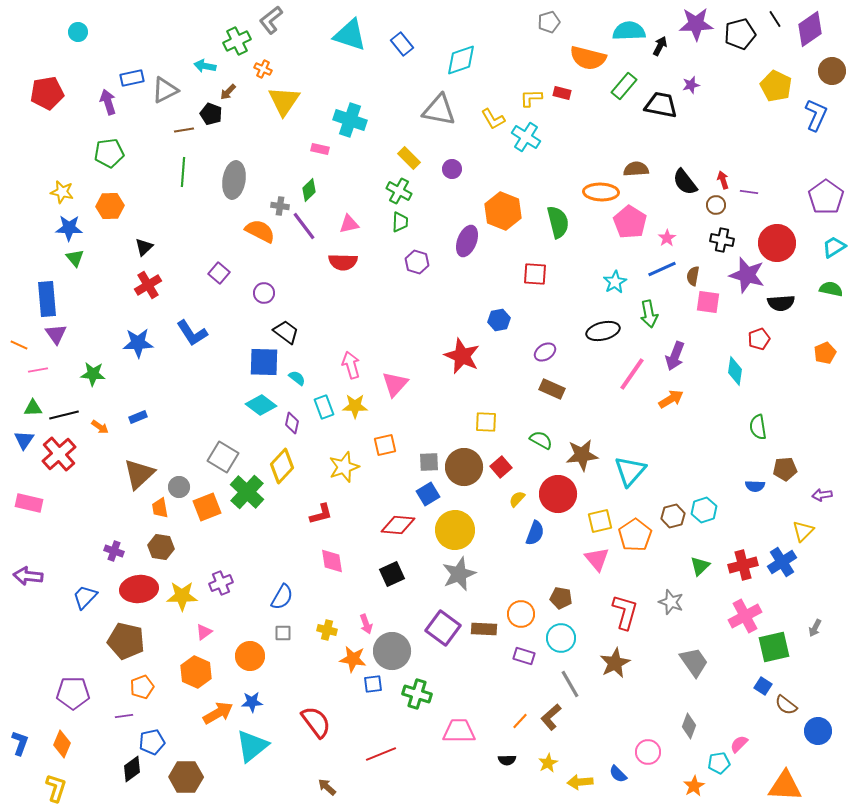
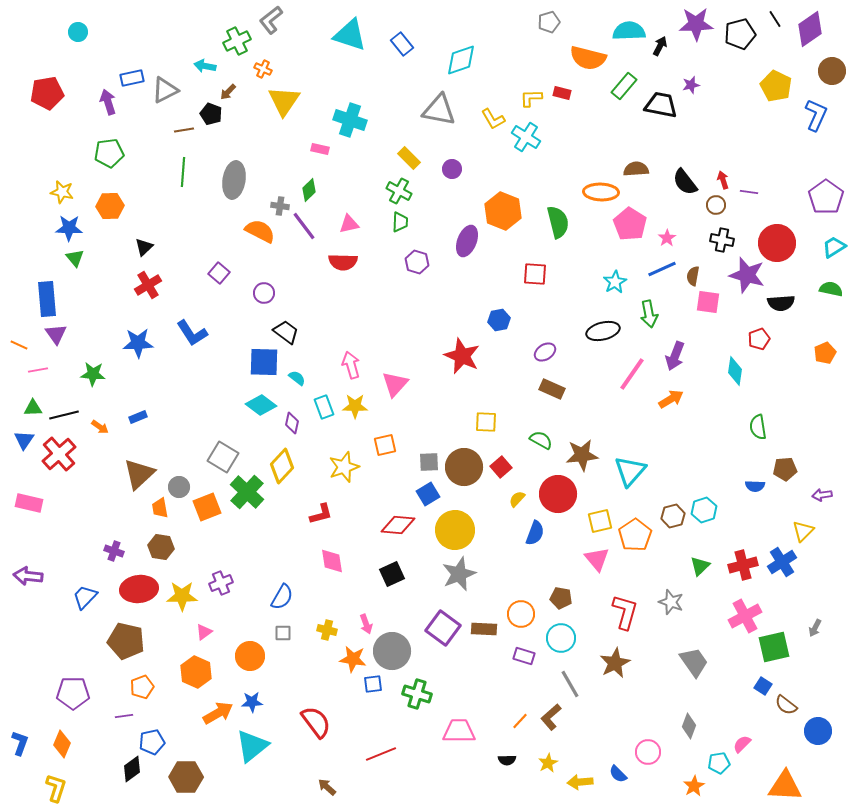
pink pentagon at (630, 222): moved 2 px down
pink semicircle at (739, 744): moved 3 px right
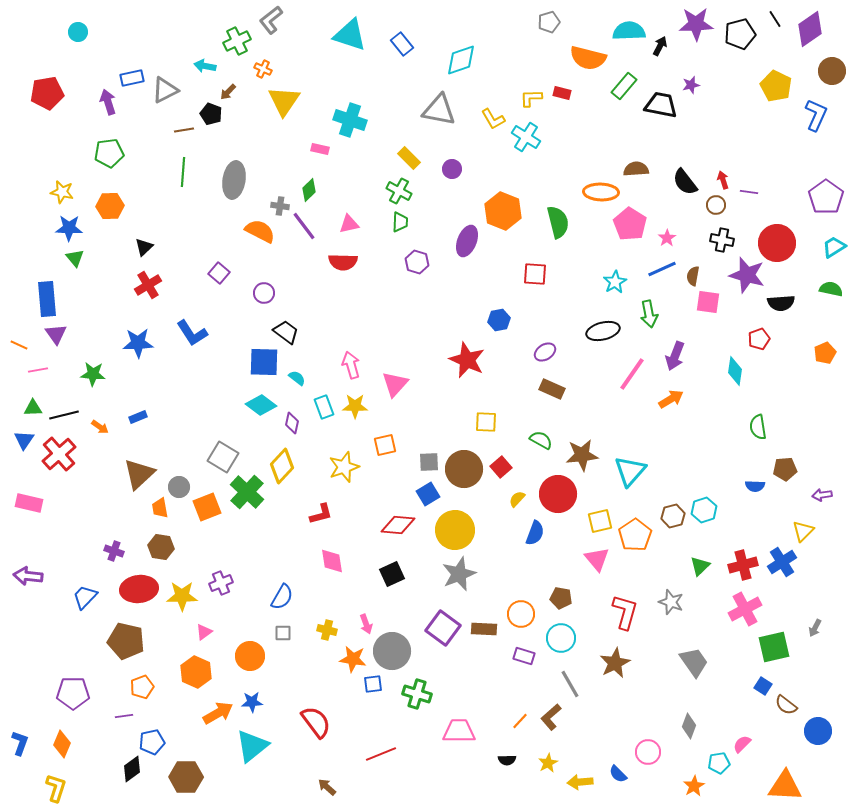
red star at (462, 356): moved 5 px right, 4 px down
brown circle at (464, 467): moved 2 px down
pink cross at (745, 616): moved 7 px up
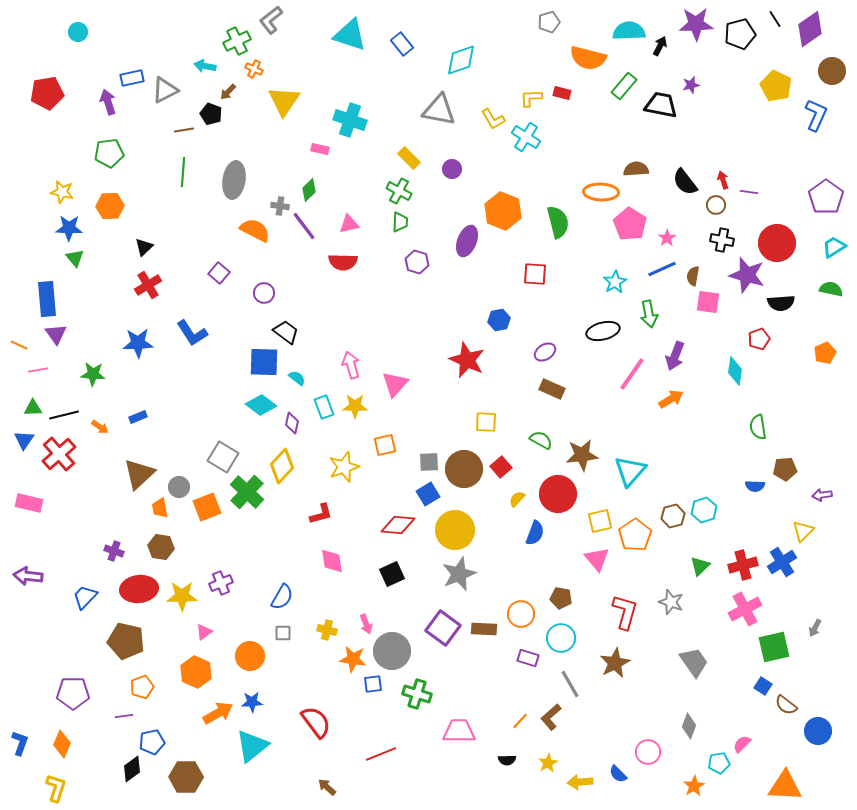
orange cross at (263, 69): moved 9 px left
orange semicircle at (260, 231): moved 5 px left, 1 px up
purple rectangle at (524, 656): moved 4 px right, 2 px down
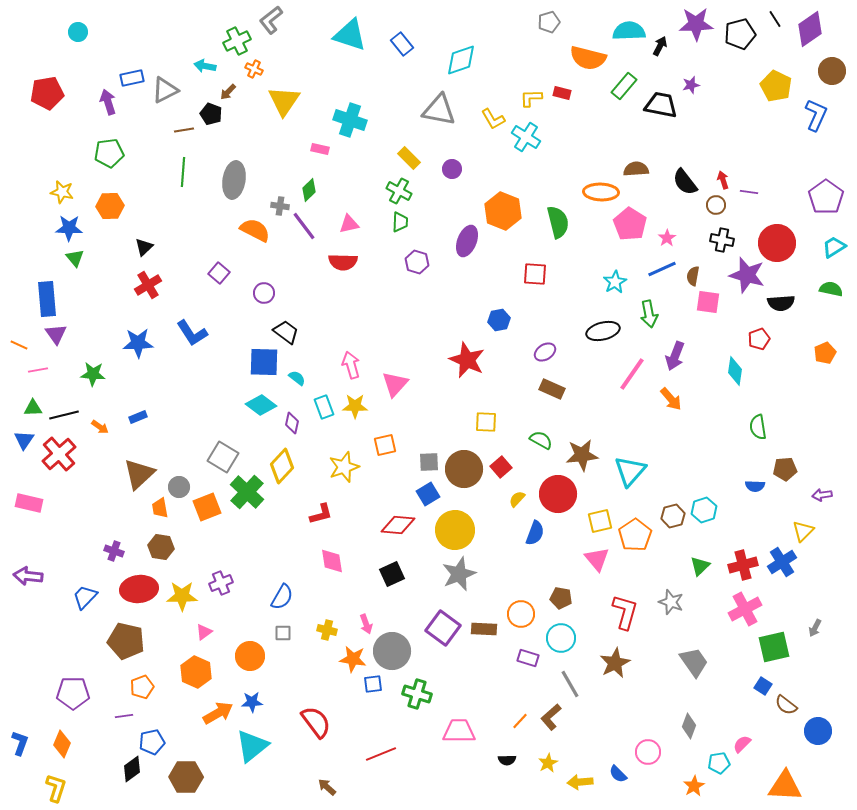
orange arrow at (671, 399): rotated 80 degrees clockwise
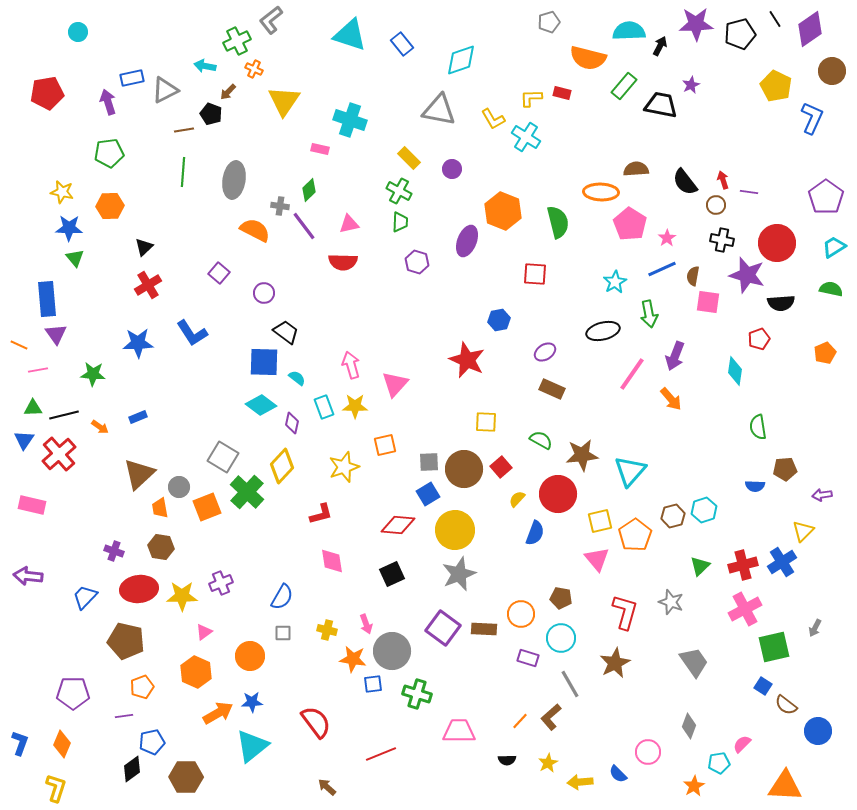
purple star at (691, 85): rotated 12 degrees counterclockwise
blue L-shape at (816, 115): moved 4 px left, 3 px down
pink rectangle at (29, 503): moved 3 px right, 2 px down
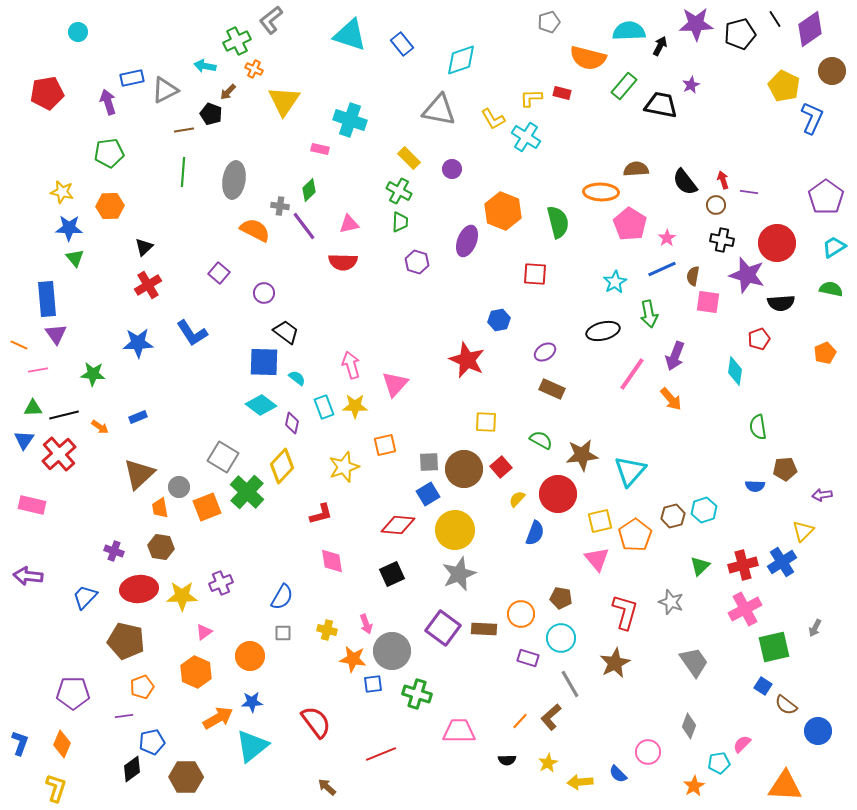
yellow pentagon at (776, 86): moved 8 px right
orange arrow at (218, 713): moved 5 px down
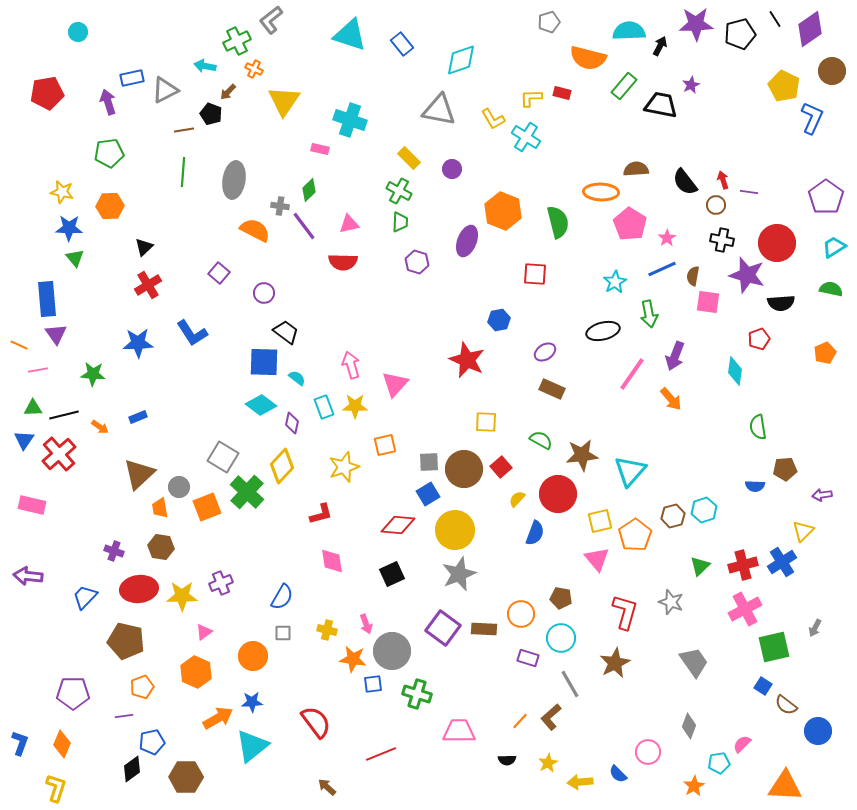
orange circle at (250, 656): moved 3 px right
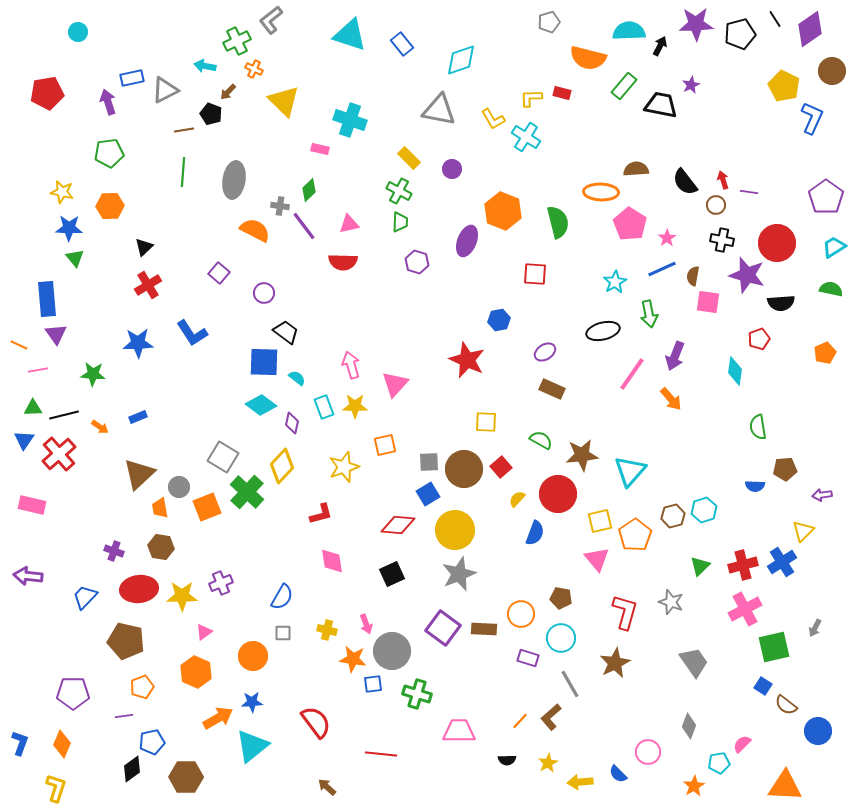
yellow triangle at (284, 101): rotated 20 degrees counterclockwise
red line at (381, 754): rotated 28 degrees clockwise
